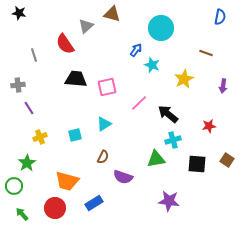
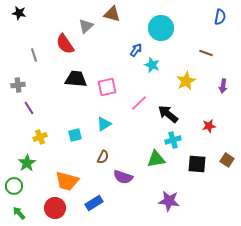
yellow star: moved 2 px right, 2 px down
green arrow: moved 3 px left, 1 px up
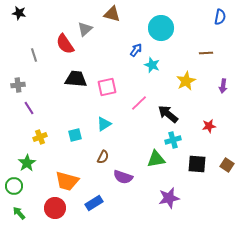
gray triangle: moved 1 px left, 3 px down
brown line: rotated 24 degrees counterclockwise
brown square: moved 5 px down
purple star: moved 3 px up; rotated 20 degrees counterclockwise
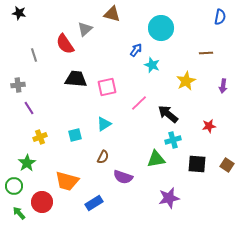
red circle: moved 13 px left, 6 px up
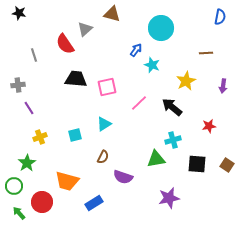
black arrow: moved 4 px right, 7 px up
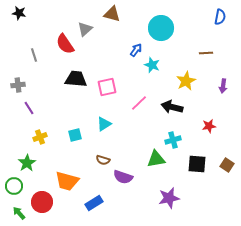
black arrow: rotated 25 degrees counterclockwise
brown semicircle: moved 3 px down; rotated 80 degrees clockwise
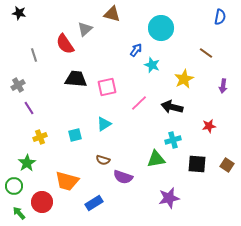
brown line: rotated 40 degrees clockwise
yellow star: moved 2 px left, 2 px up
gray cross: rotated 24 degrees counterclockwise
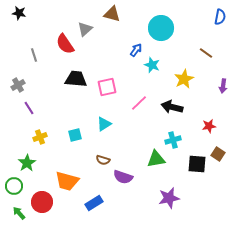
brown square: moved 9 px left, 11 px up
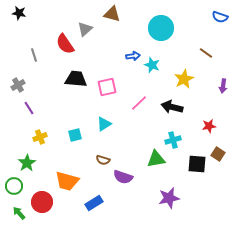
blue semicircle: rotated 98 degrees clockwise
blue arrow: moved 3 px left, 6 px down; rotated 48 degrees clockwise
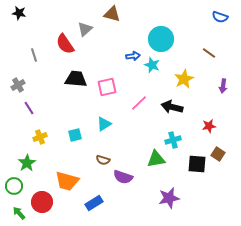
cyan circle: moved 11 px down
brown line: moved 3 px right
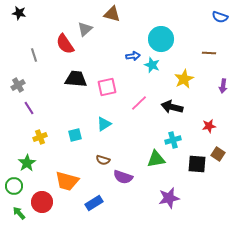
brown line: rotated 32 degrees counterclockwise
